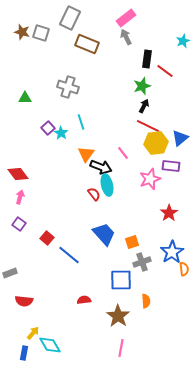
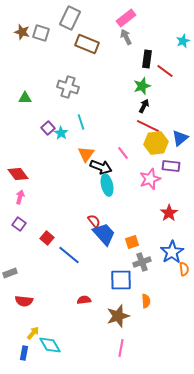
red semicircle at (94, 194): moved 27 px down
brown star at (118, 316): rotated 20 degrees clockwise
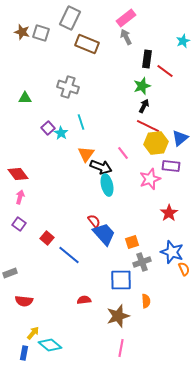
blue star at (172, 252): rotated 20 degrees counterclockwise
orange semicircle at (184, 269): rotated 16 degrees counterclockwise
cyan diamond at (50, 345): rotated 20 degrees counterclockwise
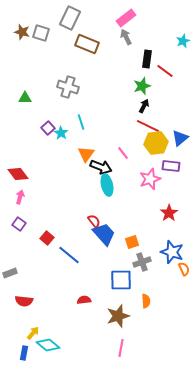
cyan diamond at (50, 345): moved 2 px left
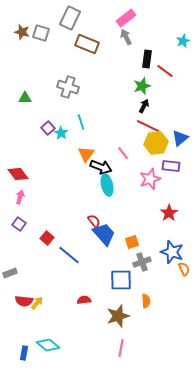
yellow arrow at (33, 333): moved 4 px right, 30 px up
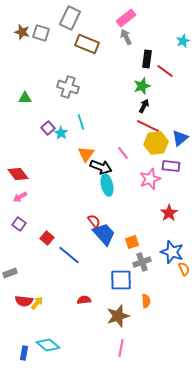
pink arrow at (20, 197): rotated 136 degrees counterclockwise
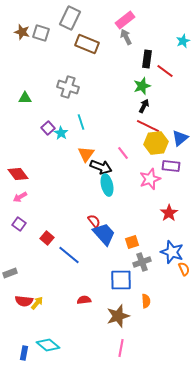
pink rectangle at (126, 18): moved 1 px left, 2 px down
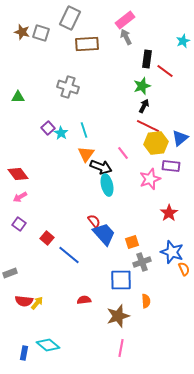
brown rectangle at (87, 44): rotated 25 degrees counterclockwise
green triangle at (25, 98): moved 7 px left, 1 px up
cyan line at (81, 122): moved 3 px right, 8 px down
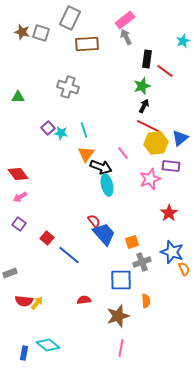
cyan star at (61, 133): rotated 24 degrees counterclockwise
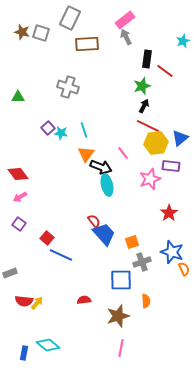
blue line at (69, 255): moved 8 px left; rotated 15 degrees counterclockwise
